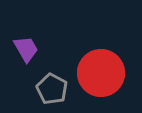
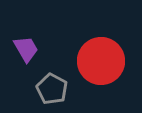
red circle: moved 12 px up
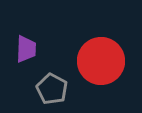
purple trapezoid: rotated 32 degrees clockwise
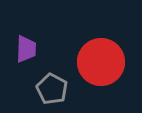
red circle: moved 1 px down
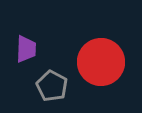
gray pentagon: moved 3 px up
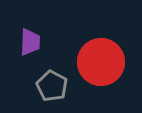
purple trapezoid: moved 4 px right, 7 px up
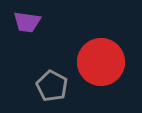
purple trapezoid: moved 3 px left, 20 px up; rotated 96 degrees clockwise
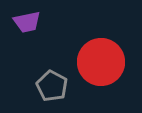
purple trapezoid: rotated 20 degrees counterclockwise
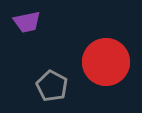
red circle: moved 5 px right
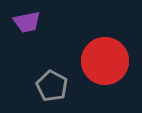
red circle: moved 1 px left, 1 px up
